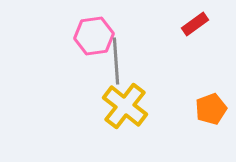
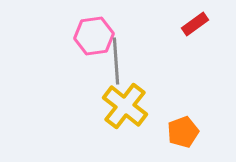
orange pentagon: moved 28 px left, 23 px down
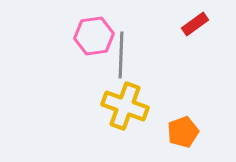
gray line: moved 5 px right, 6 px up; rotated 6 degrees clockwise
yellow cross: rotated 18 degrees counterclockwise
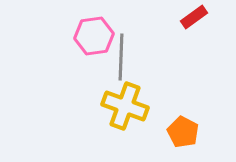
red rectangle: moved 1 px left, 7 px up
gray line: moved 2 px down
orange pentagon: rotated 24 degrees counterclockwise
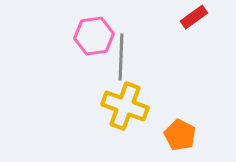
orange pentagon: moved 3 px left, 3 px down
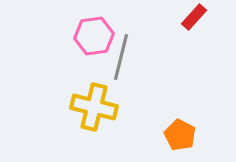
red rectangle: rotated 12 degrees counterclockwise
gray line: rotated 12 degrees clockwise
yellow cross: moved 31 px left, 1 px down; rotated 6 degrees counterclockwise
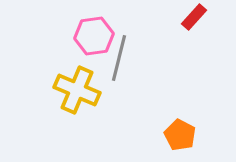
gray line: moved 2 px left, 1 px down
yellow cross: moved 17 px left, 17 px up; rotated 9 degrees clockwise
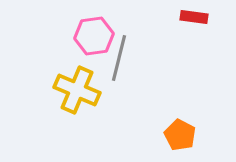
red rectangle: rotated 56 degrees clockwise
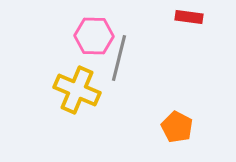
red rectangle: moved 5 px left
pink hexagon: rotated 9 degrees clockwise
orange pentagon: moved 3 px left, 8 px up
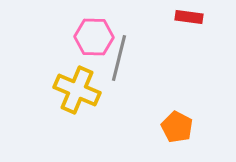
pink hexagon: moved 1 px down
